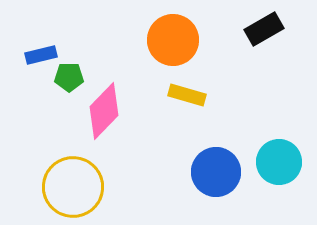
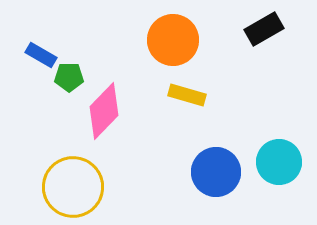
blue rectangle: rotated 44 degrees clockwise
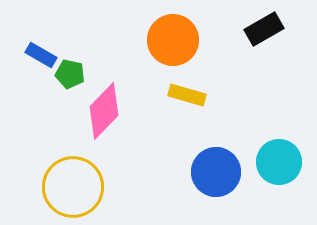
green pentagon: moved 1 px right, 3 px up; rotated 12 degrees clockwise
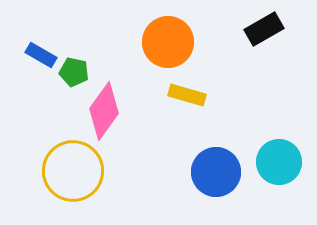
orange circle: moved 5 px left, 2 px down
green pentagon: moved 4 px right, 2 px up
pink diamond: rotated 8 degrees counterclockwise
yellow circle: moved 16 px up
